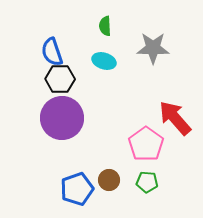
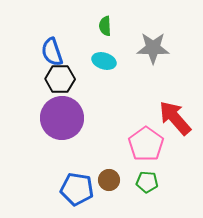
blue pentagon: rotated 28 degrees clockwise
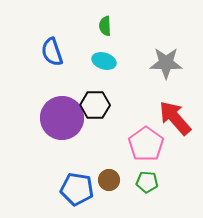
gray star: moved 13 px right, 15 px down
black hexagon: moved 35 px right, 26 px down
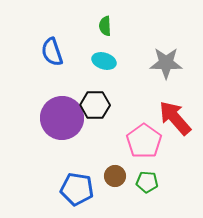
pink pentagon: moved 2 px left, 3 px up
brown circle: moved 6 px right, 4 px up
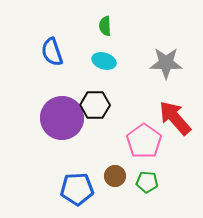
blue pentagon: rotated 12 degrees counterclockwise
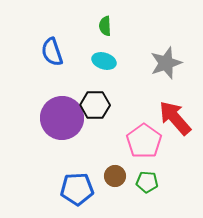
gray star: rotated 20 degrees counterclockwise
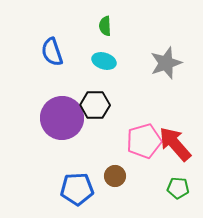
red arrow: moved 26 px down
pink pentagon: rotated 20 degrees clockwise
green pentagon: moved 31 px right, 6 px down
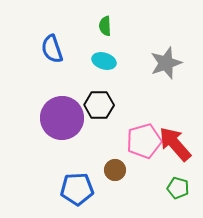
blue semicircle: moved 3 px up
black hexagon: moved 4 px right
brown circle: moved 6 px up
green pentagon: rotated 10 degrees clockwise
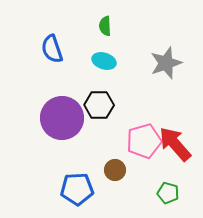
green pentagon: moved 10 px left, 5 px down
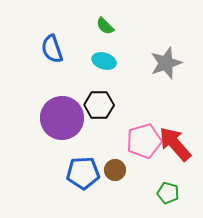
green semicircle: rotated 42 degrees counterclockwise
blue pentagon: moved 6 px right, 16 px up
